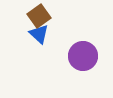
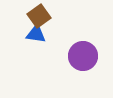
blue triangle: moved 3 px left; rotated 35 degrees counterclockwise
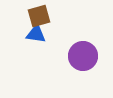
brown square: rotated 20 degrees clockwise
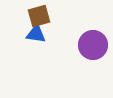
purple circle: moved 10 px right, 11 px up
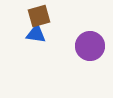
purple circle: moved 3 px left, 1 px down
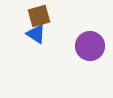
blue triangle: rotated 25 degrees clockwise
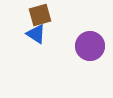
brown square: moved 1 px right, 1 px up
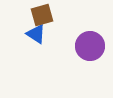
brown square: moved 2 px right
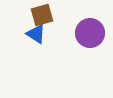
purple circle: moved 13 px up
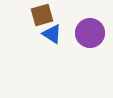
blue triangle: moved 16 px right
